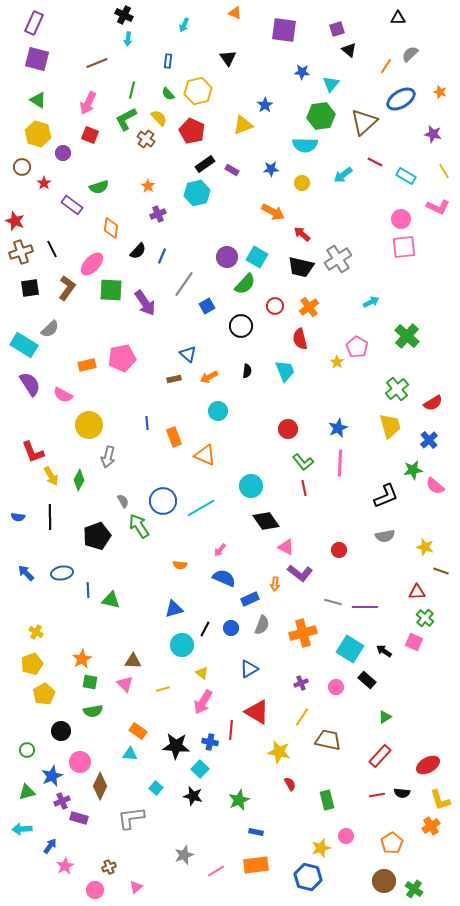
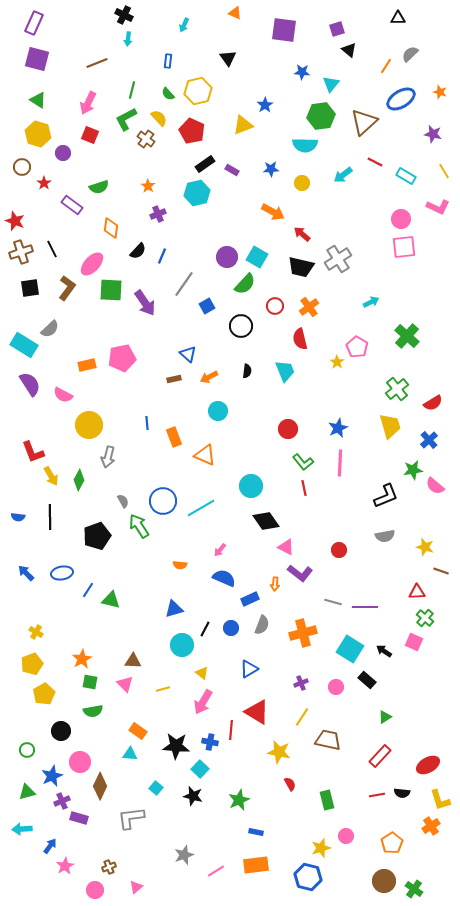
blue line at (88, 590): rotated 35 degrees clockwise
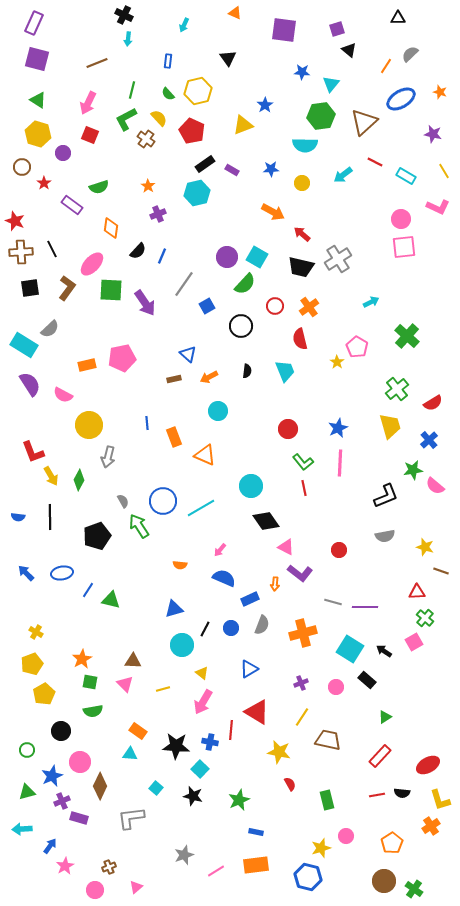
brown cross at (21, 252): rotated 15 degrees clockwise
pink square at (414, 642): rotated 36 degrees clockwise
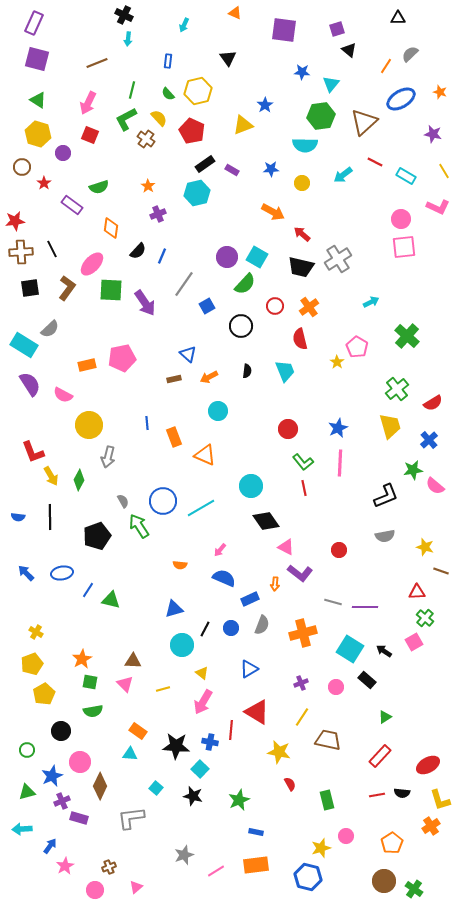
red star at (15, 221): rotated 30 degrees counterclockwise
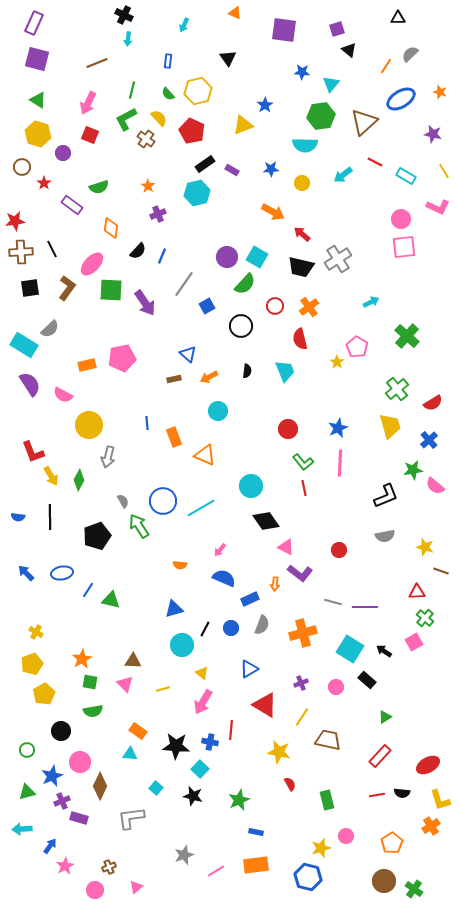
red triangle at (257, 712): moved 8 px right, 7 px up
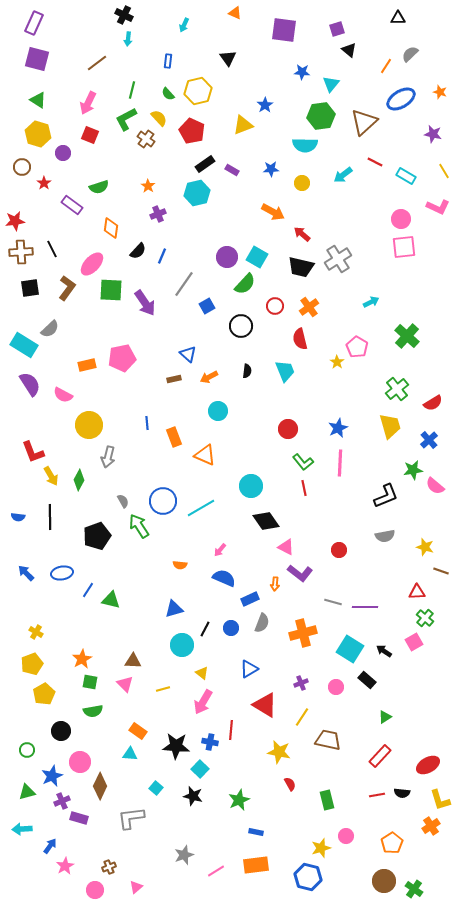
brown line at (97, 63): rotated 15 degrees counterclockwise
gray semicircle at (262, 625): moved 2 px up
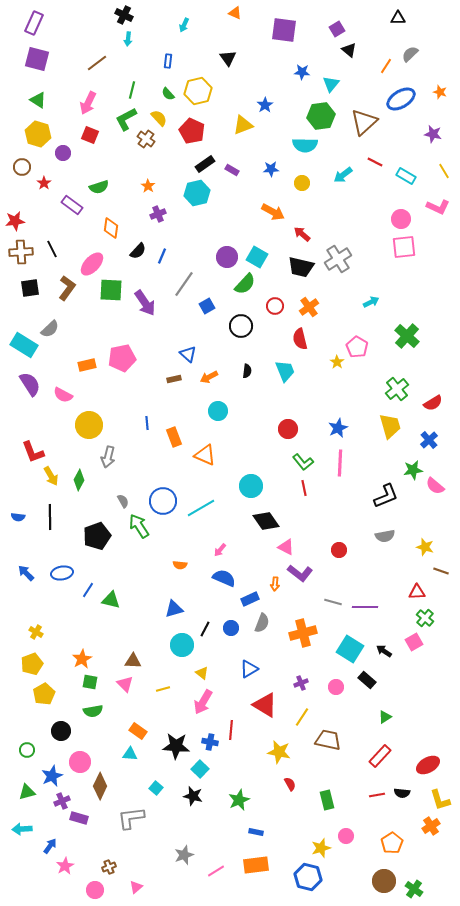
purple square at (337, 29): rotated 14 degrees counterclockwise
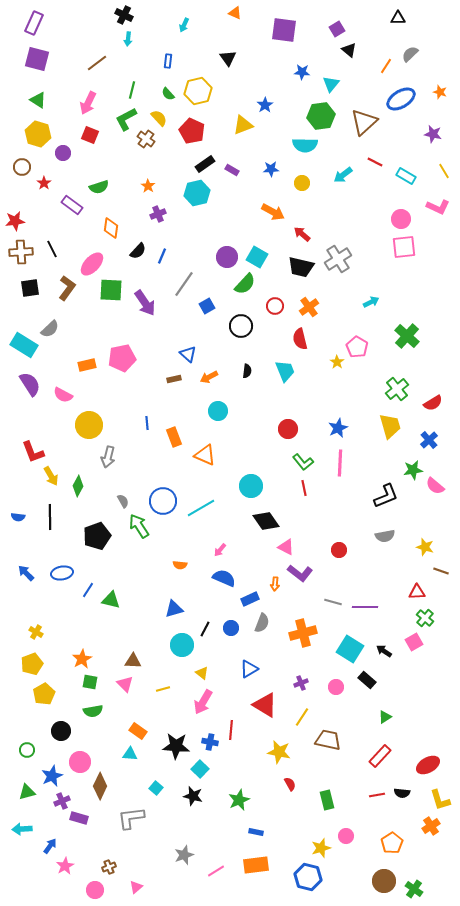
green diamond at (79, 480): moved 1 px left, 6 px down
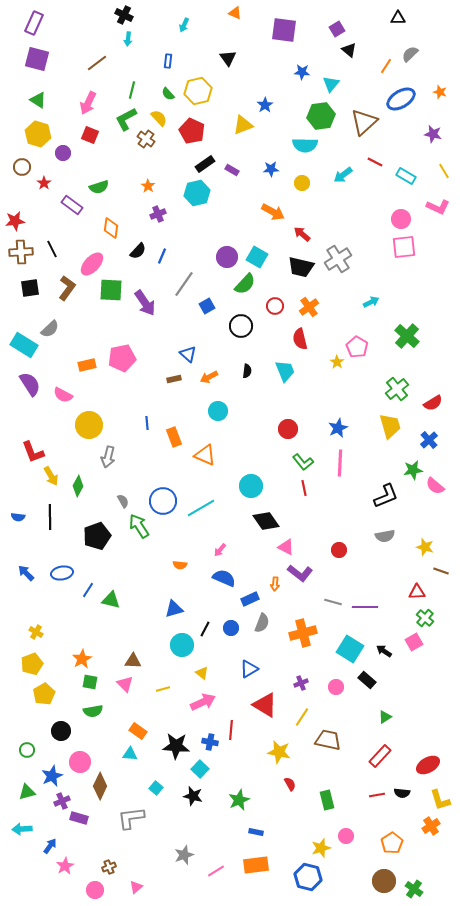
pink arrow at (203, 702): rotated 145 degrees counterclockwise
